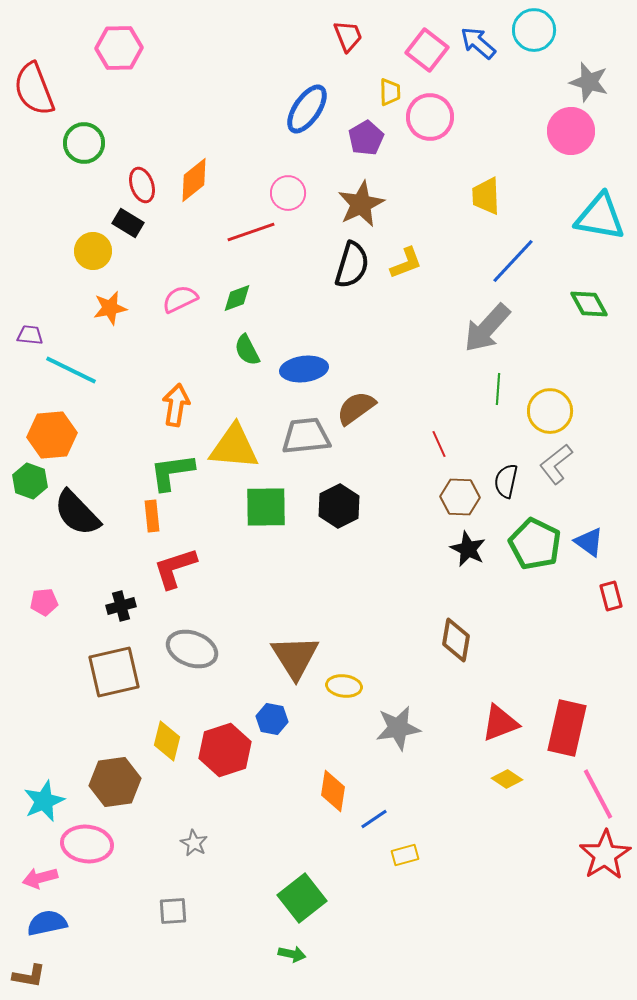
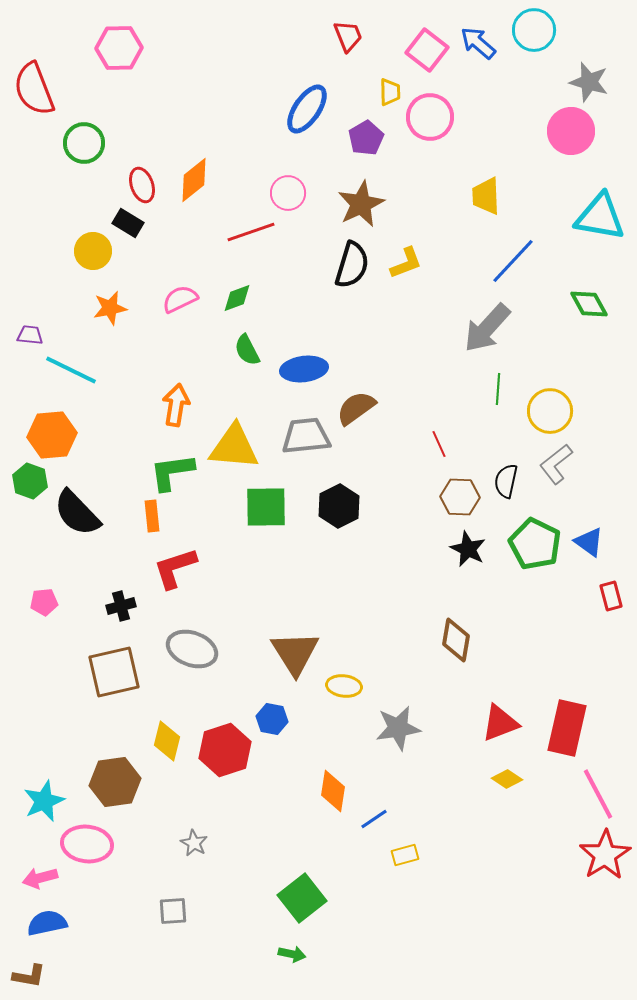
brown triangle at (295, 657): moved 4 px up
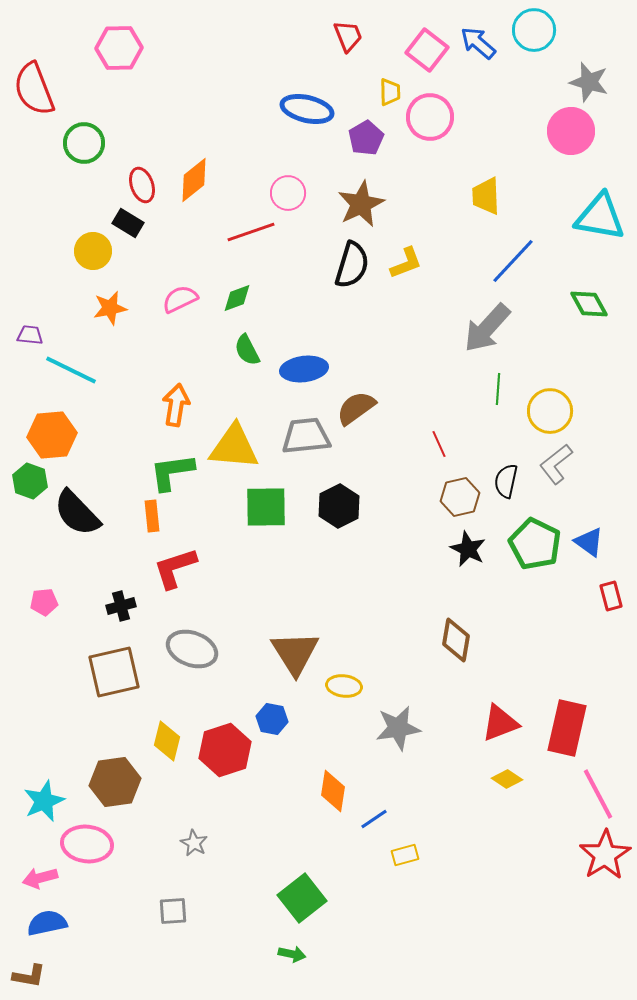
blue ellipse at (307, 109): rotated 69 degrees clockwise
brown hexagon at (460, 497): rotated 15 degrees counterclockwise
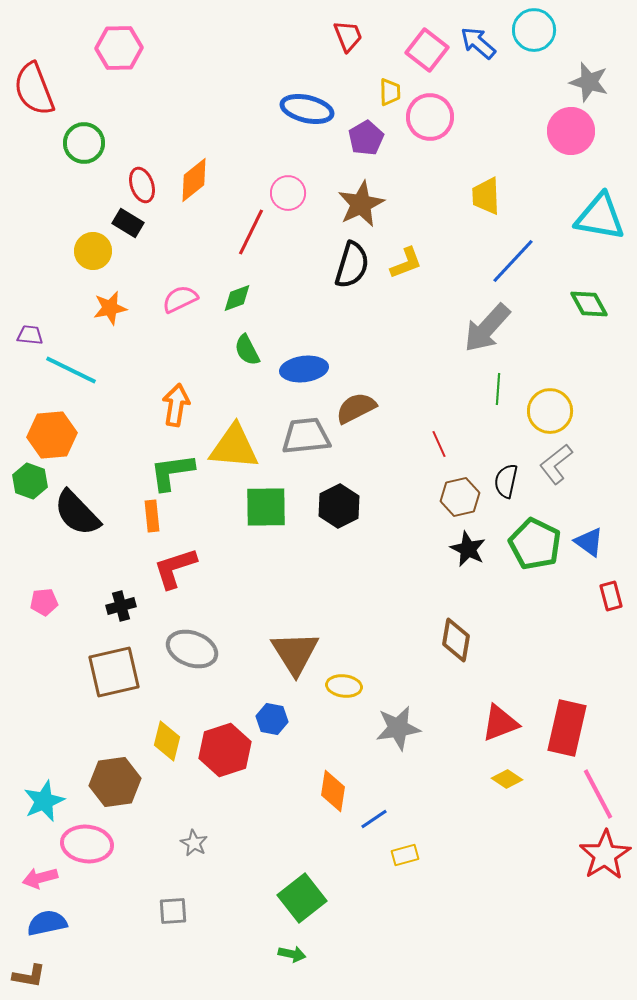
red line at (251, 232): rotated 45 degrees counterclockwise
brown semicircle at (356, 408): rotated 9 degrees clockwise
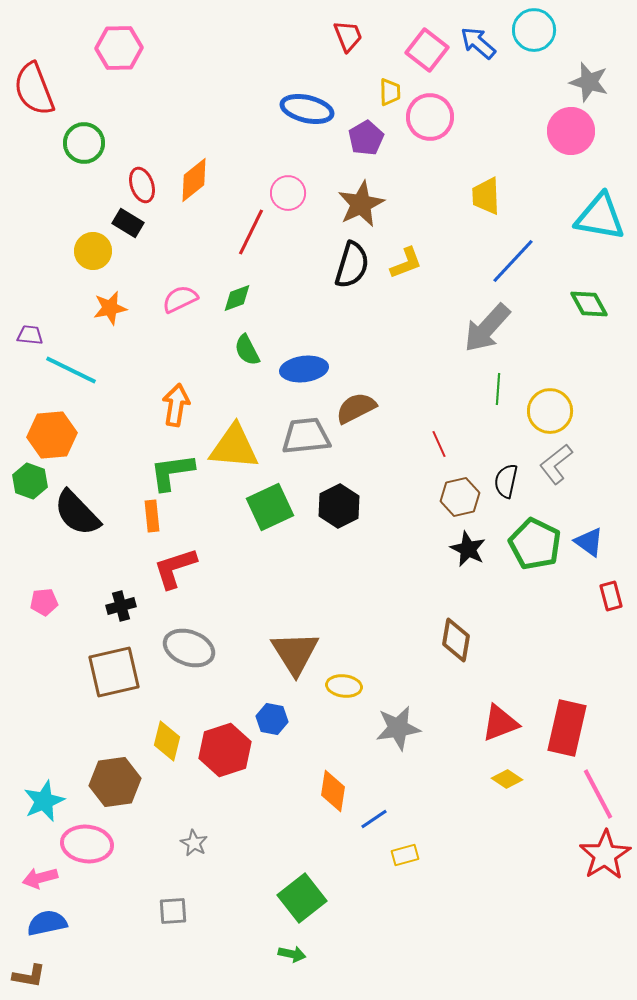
green square at (266, 507): moved 4 px right; rotated 24 degrees counterclockwise
gray ellipse at (192, 649): moved 3 px left, 1 px up
